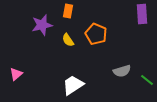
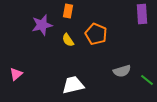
white trapezoid: rotated 20 degrees clockwise
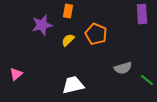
yellow semicircle: rotated 80 degrees clockwise
gray semicircle: moved 1 px right, 3 px up
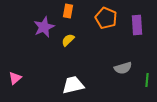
purple rectangle: moved 5 px left, 11 px down
purple star: moved 2 px right, 2 px down; rotated 10 degrees counterclockwise
orange pentagon: moved 10 px right, 16 px up
pink triangle: moved 1 px left, 4 px down
green line: rotated 56 degrees clockwise
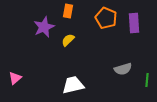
purple rectangle: moved 3 px left, 2 px up
gray semicircle: moved 1 px down
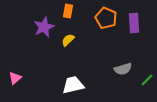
green line: rotated 40 degrees clockwise
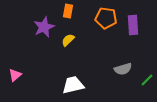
orange pentagon: rotated 15 degrees counterclockwise
purple rectangle: moved 1 px left, 2 px down
pink triangle: moved 3 px up
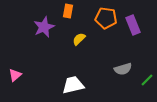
purple rectangle: rotated 18 degrees counterclockwise
yellow semicircle: moved 11 px right, 1 px up
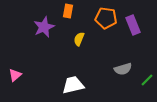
yellow semicircle: rotated 24 degrees counterclockwise
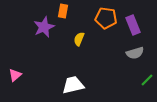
orange rectangle: moved 5 px left
gray semicircle: moved 12 px right, 16 px up
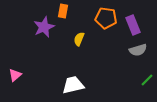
gray semicircle: moved 3 px right, 3 px up
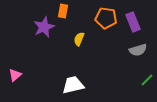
purple rectangle: moved 3 px up
